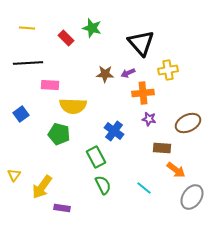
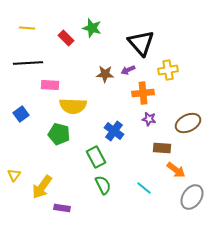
purple arrow: moved 3 px up
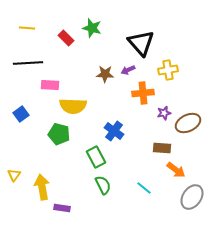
purple star: moved 15 px right, 6 px up; rotated 24 degrees counterclockwise
yellow arrow: rotated 135 degrees clockwise
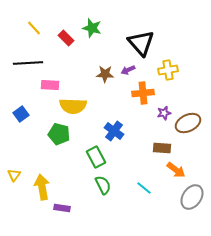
yellow line: moved 7 px right; rotated 42 degrees clockwise
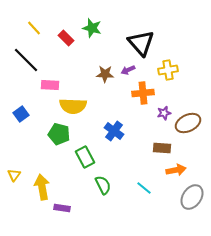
black line: moved 2 px left, 3 px up; rotated 48 degrees clockwise
green rectangle: moved 11 px left
orange arrow: rotated 48 degrees counterclockwise
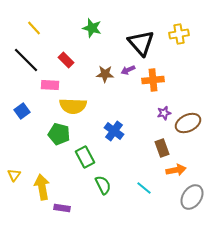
red rectangle: moved 22 px down
yellow cross: moved 11 px right, 36 px up
orange cross: moved 10 px right, 13 px up
blue square: moved 1 px right, 3 px up
brown rectangle: rotated 66 degrees clockwise
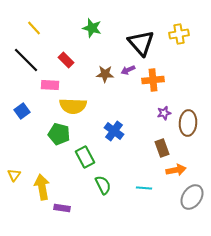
brown ellipse: rotated 60 degrees counterclockwise
cyan line: rotated 35 degrees counterclockwise
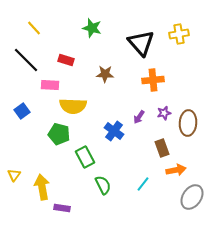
red rectangle: rotated 28 degrees counterclockwise
purple arrow: moved 11 px right, 47 px down; rotated 32 degrees counterclockwise
cyan line: moved 1 px left, 4 px up; rotated 56 degrees counterclockwise
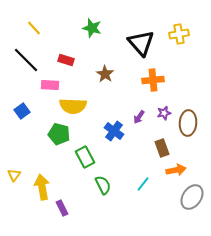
brown star: rotated 30 degrees clockwise
purple rectangle: rotated 56 degrees clockwise
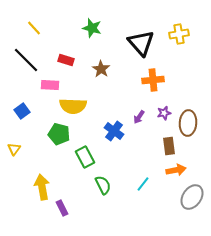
brown star: moved 4 px left, 5 px up
brown rectangle: moved 7 px right, 2 px up; rotated 12 degrees clockwise
yellow triangle: moved 26 px up
